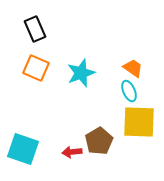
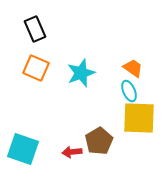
yellow square: moved 4 px up
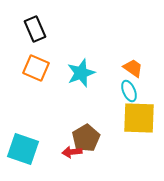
brown pentagon: moved 13 px left, 3 px up
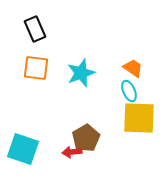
orange square: rotated 16 degrees counterclockwise
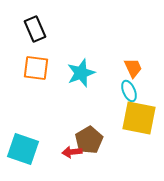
orange trapezoid: rotated 30 degrees clockwise
yellow square: rotated 9 degrees clockwise
brown pentagon: moved 3 px right, 2 px down
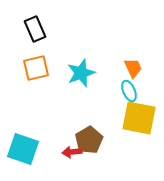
orange square: rotated 20 degrees counterclockwise
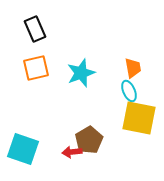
orange trapezoid: rotated 15 degrees clockwise
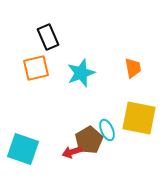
black rectangle: moved 13 px right, 8 px down
cyan ellipse: moved 22 px left, 39 px down
red arrow: rotated 12 degrees counterclockwise
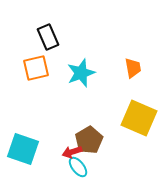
yellow square: rotated 12 degrees clockwise
cyan ellipse: moved 29 px left, 37 px down; rotated 15 degrees counterclockwise
